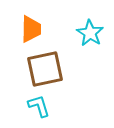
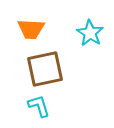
orange trapezoid: rotated 92 degrees clockwise
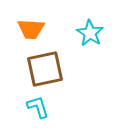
cyan L-shape: moved 1 px left, 1 px down
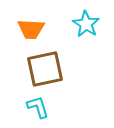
cyan star: moved 4 px left, 9 px up
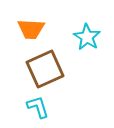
cyan star: moved 1 px right, 13 px down
brown square: rotated 12 degrees counterclockwise
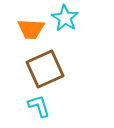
cyan star: moved 22 px left, 19 px up
cyan L-shape: moved 1 px right, 1 px up
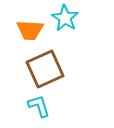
orange trapezoid: moved 1 px left, 1 px down
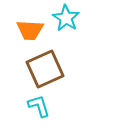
cyan star: moved 1 px right
